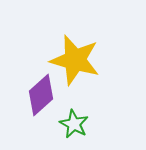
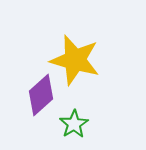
green star: rotated 12 degrees clockwise
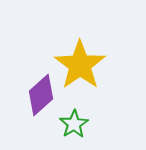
yellow star: moved 5 px right, 5 px down; rotated 21 degrees clockwise
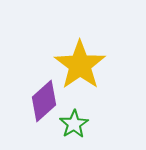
purple diamond: moved 3 px right, 6 px down
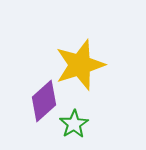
yellow star: rotated 18 degrees clockwise
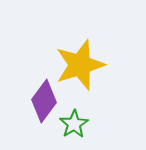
purple diamond: rotated 12 degrees counterclockwise
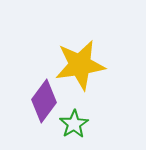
yellow star: rotated 9 degrees clockwise
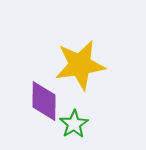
purple diamond: rotated 36 degrees counterclockwise
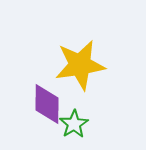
purple diamond: moved 3 px right, 3 px down
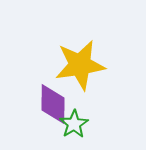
purple diamond: moved 6 px right
